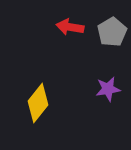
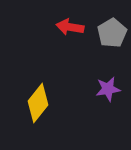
gray pentagon: moved 1 px down
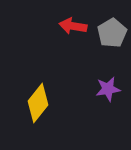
red arrow: moved 3 px right, 1 px up
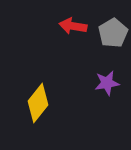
gray pentagon: moved 1 px right
purple star: moved 1 px left, 6 px up
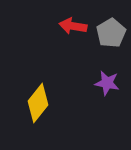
gray pentagon: moved 2 px left
purple star: rotated 20 degrees clockwise
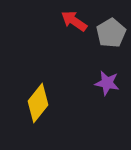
red arrow: moved 1 px right, 5 px up; rotated 24 degrees clockwise
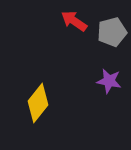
gray pentagon: moved 1 px right, 1 px up; rotated 16 degrees clockwise
purple star: moved 2 px right, 2 px up
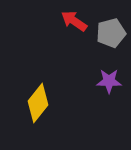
gray pentagon: moved 1 px left, 1 px down
purple star: rotated 10 degrees counterclockwise
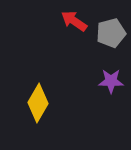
purple star: moved 2 px right
yellow diamond: rotated 9 degrees counterclockwise
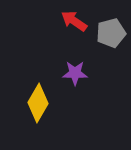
purple star: moved 36 px left, 8 px up
